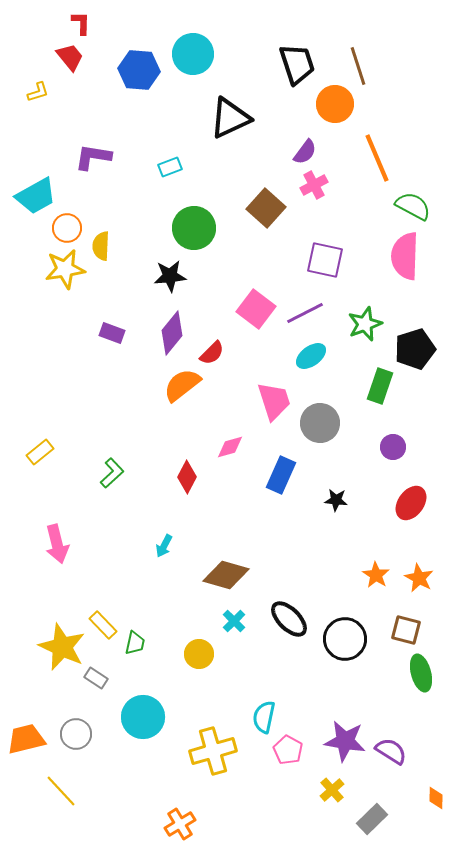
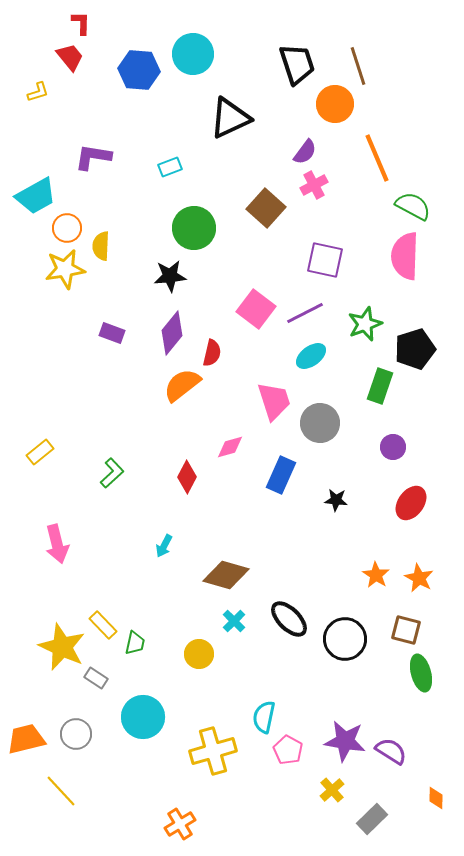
red semicircle at (212, 353): rotated 32 degrees counterclockwise
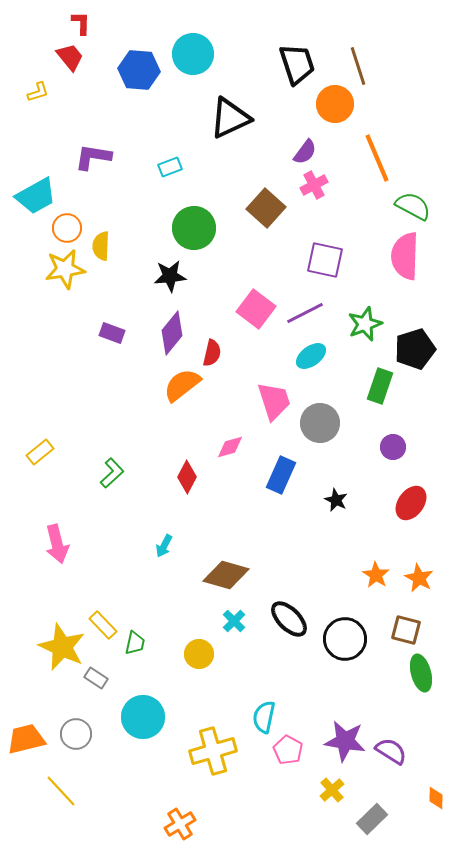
black star at (336, 500): rotated 20 degrees clockwise
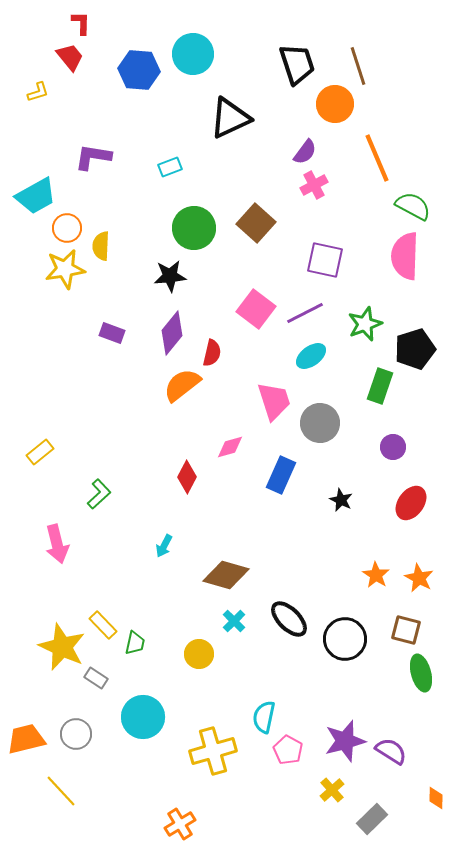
brown square at (266, 208): moved 10 px left, 15 px down
green L-shape at (112, 473): moved 13 px left, 21 px down
black star at (336, 500): moved 5 px right
purple star at (345, 741): rotated 24 degrees counterclockwise
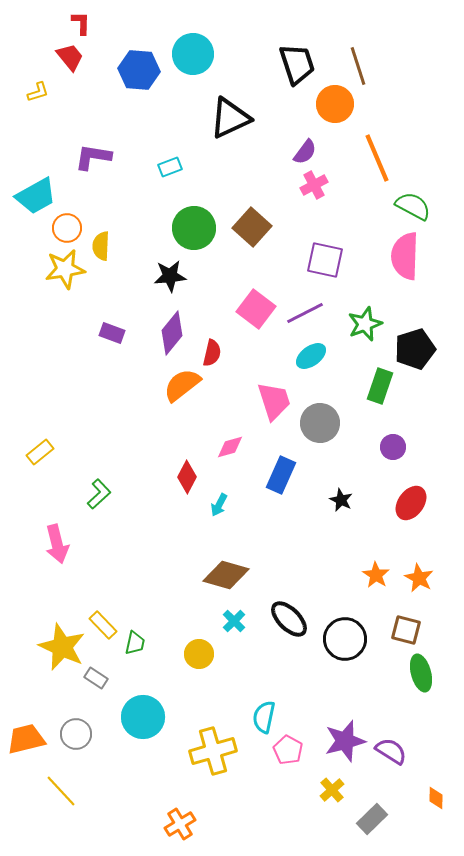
brown square at (256, 223): moved 4 px left, 4 px down
cyan arrow at (164, 546): moved 55 px right, 41 px up
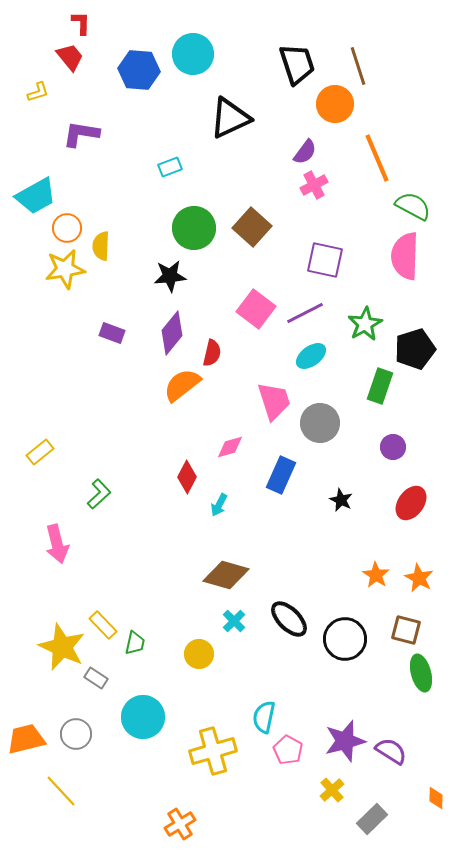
purple L-shape at (93, 157): moved 12 px left, 23 px up
green star at (365, 324): rotated 8 degrees counterclockwise
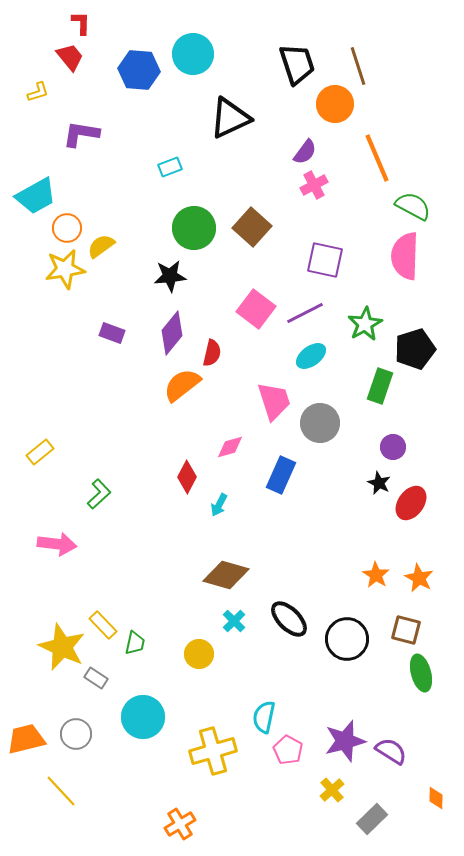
yellow semicircle at (101, 246): rotated 52 degrees clockwise
black star at (341, 500): moved 38 px right, 17 px up
pink arrow at (57, 544): rotated 69 degrees counterclockwise
black circle at (345, 639): moved 2 px right
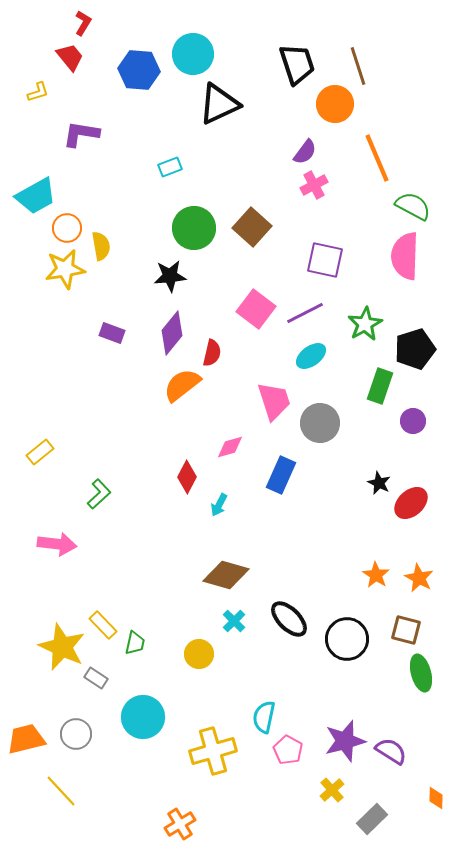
red L-shape at (81, 23): moved 2 px right; rotated 30 degrees clockwise
black triangle at (230, 118): moved 11 px left, 14 px up
yellow semicircle at (101, 246): rotated 116 degrees clockwise
purple circle at (393, 447): moved 20 px right, 26 px up
red ellipse at (411, 503): rotated 12 degrees clockwise
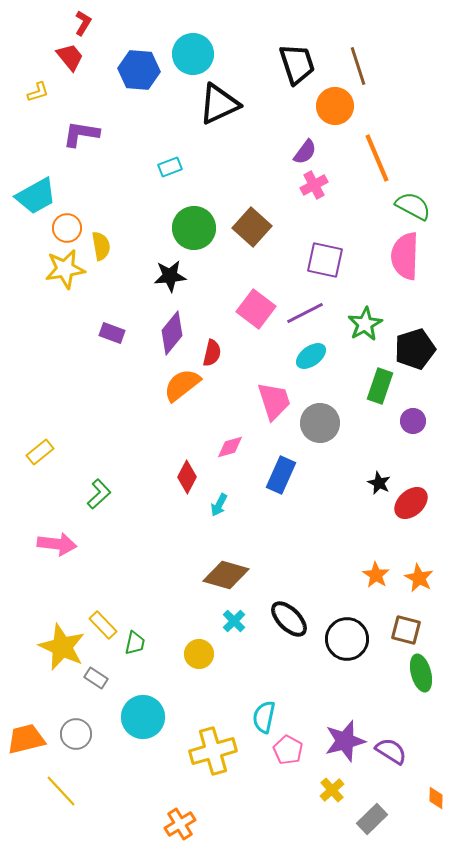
orange circle at (335, 104): moved 2 px down
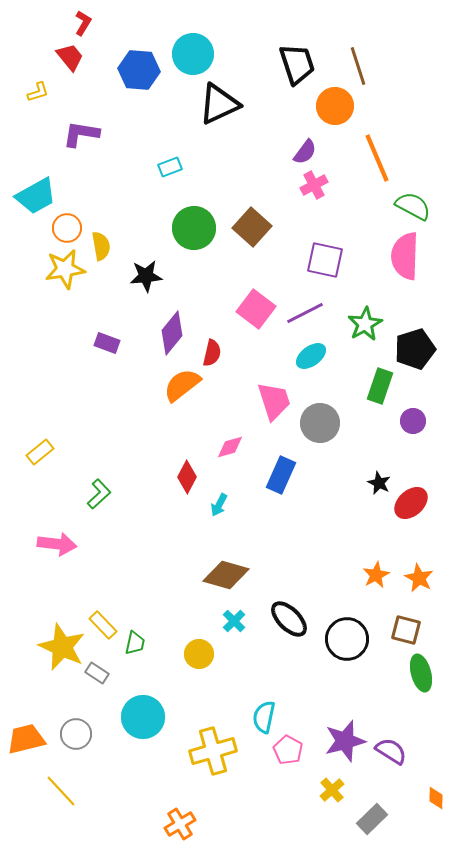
black star at (170, 276): moved 24 px left
purple rectangle at (112, 333): moved 5 px left, 10 px down
orange star at (376, 575): rotated 12 degrees clockwise
gray rectangle at (96, 678): moved 1 px right, 5 px up
